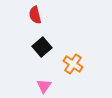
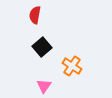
red semicircle: rotated 24 degrees clockwise
orange cross: moved 1 px left, 2 px down
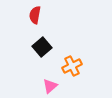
orange cross: rotated 30 degrees clockwise
pink triangle: moved 6 px right; rotated 14 degrees clockwise
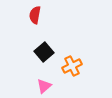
black square: moved 2 px right, 5 px down
pink triangle: moved 6 px left
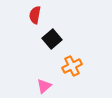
black square: moved 8 px right, 13 px up
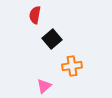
orange cross: rotated 18 degrees clockwise
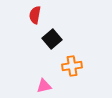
pink triangle: rotated 28 degrees clockwise
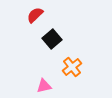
red semicircle: rotated 36 degrees clockwise
orange cross: moved 1 px down; rotated 30 degrees counterclockwise
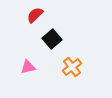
pink triangle: moved 16 px left, 19 px up
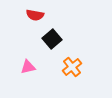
red semicircle: rotated 126 degrees counterclockwise
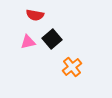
pink triangle: moved 25 px up
